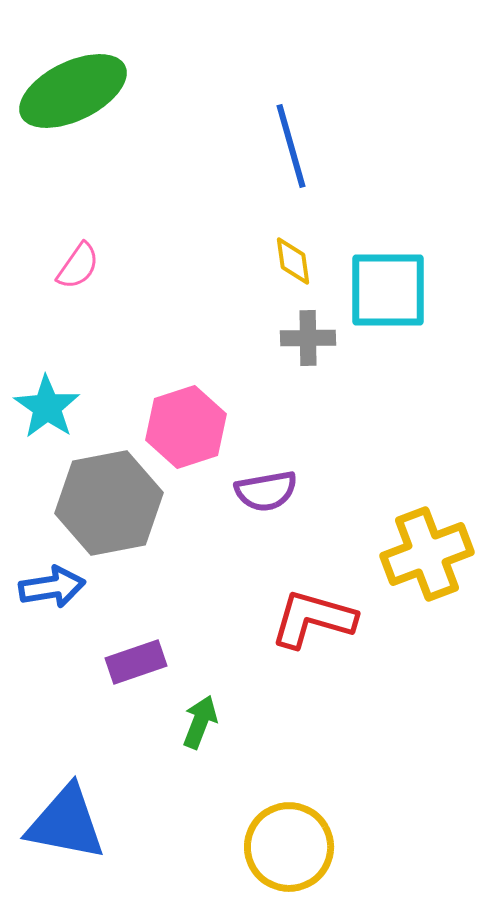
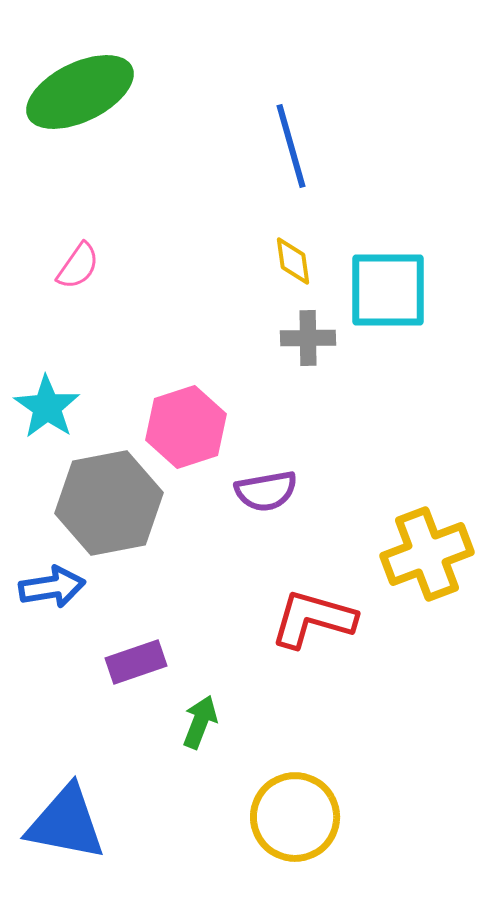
green ellipse: moved 7 px right, 1 px down
yellow circle: moved 6 px right, 30 px up
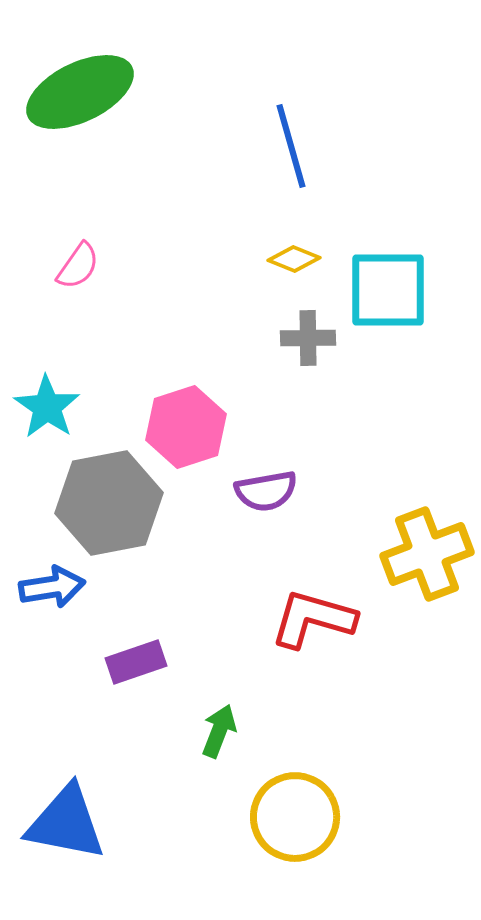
yellow diamond: moved 1 px right, 2 px up; rotated 60 degrees counterclockwise
green arrow: moved 19 px right, 9 px down
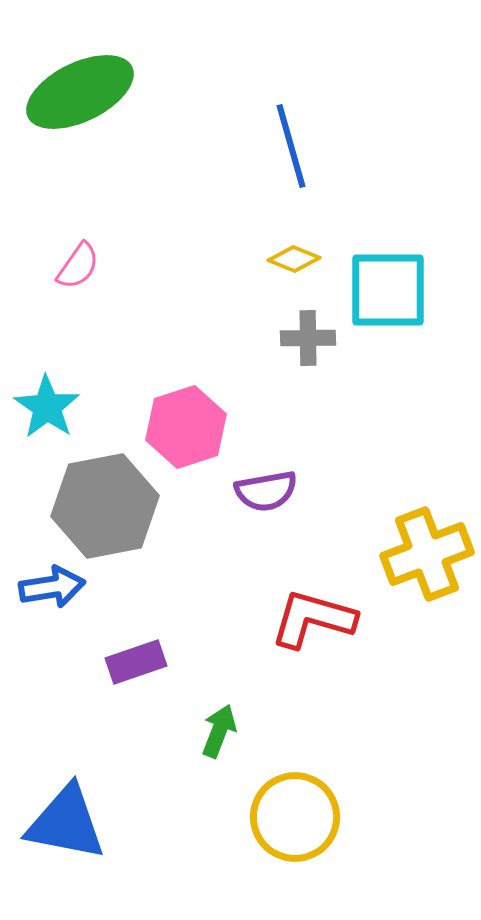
gray hexagon: moved 4 px left, 3 px down
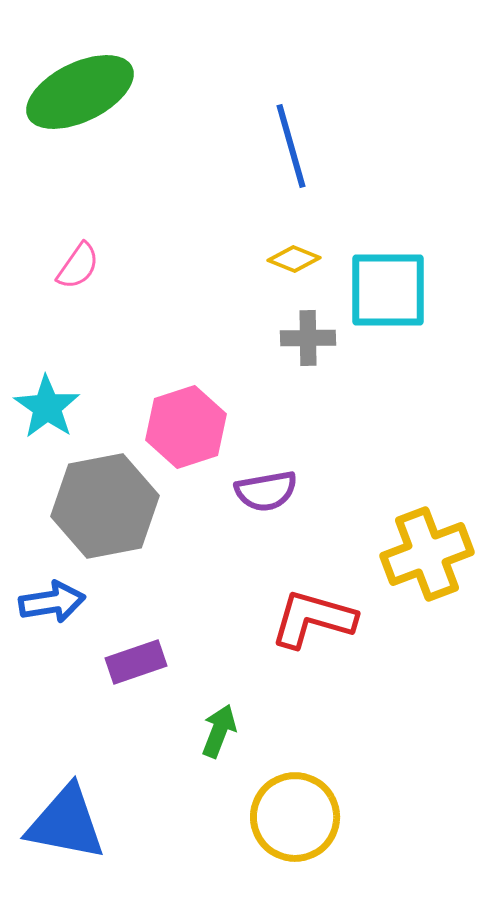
blue arrow: moved 15 px down
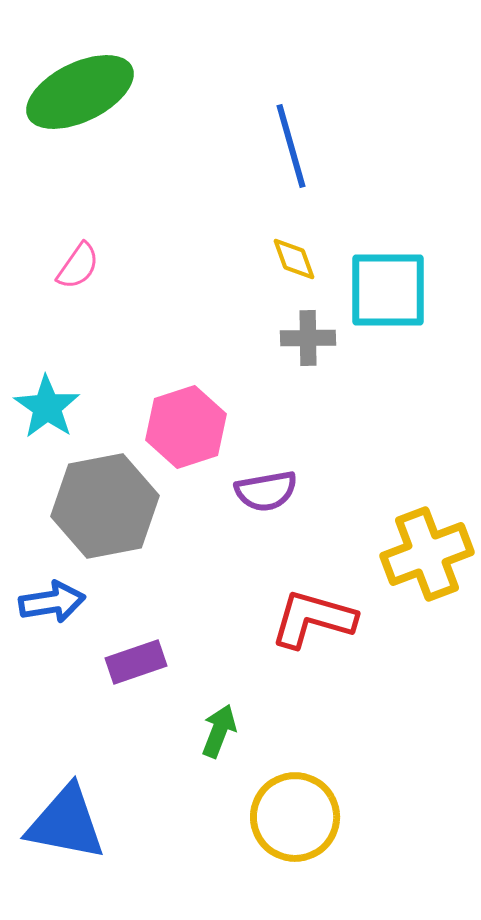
yellow diamond: rotated 48 degrees clockwise
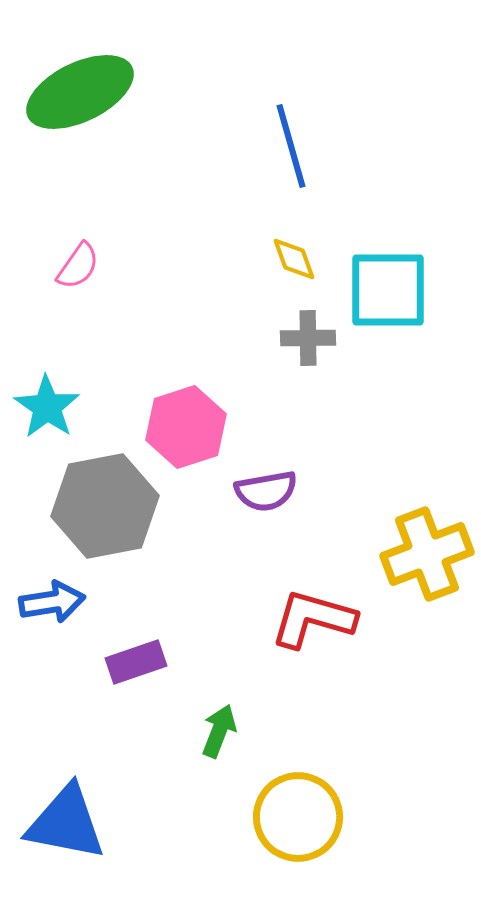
yellow circle: moved 3 px right
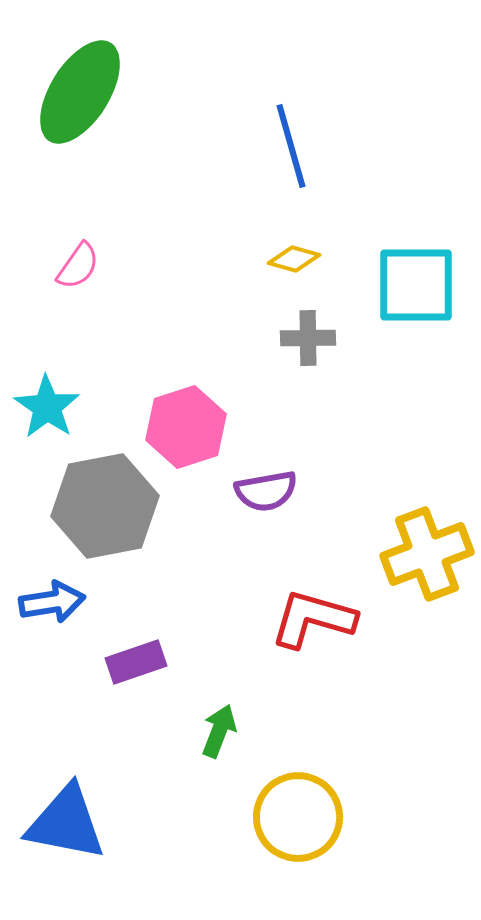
green ellipse: rotated 32 degrees counterclockwise
yellow diamond: rotated 54 degrees counterclockwise
cyan square: moved 28 px right, 5 px up
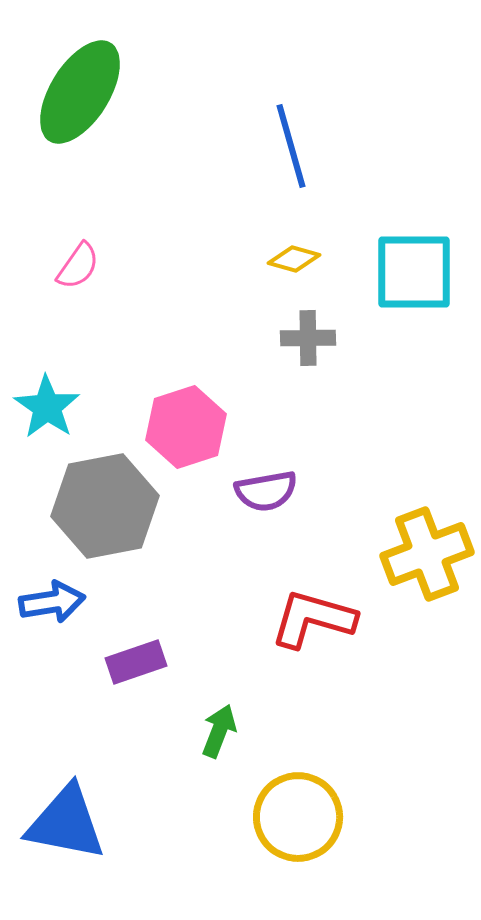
cyan square: moved 2 px left, 13 px up
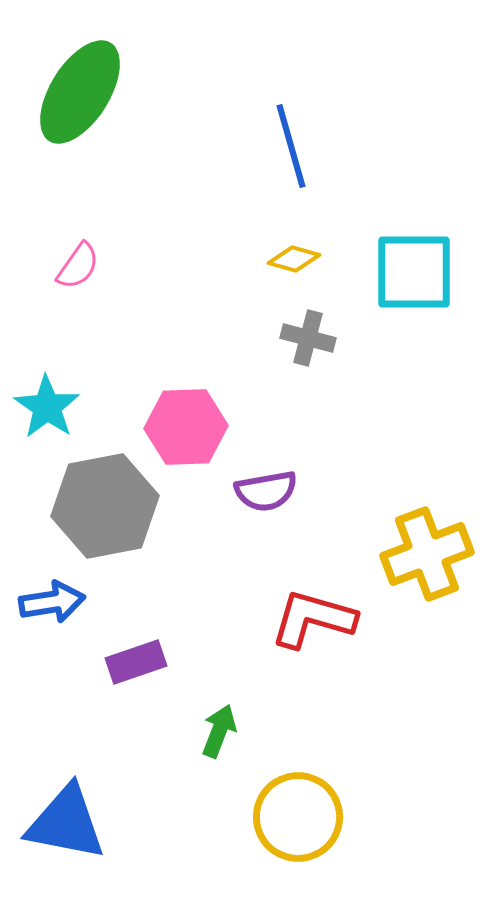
gray cross: rotated 16 degrees clockwise
pink hexagon: rotated 16 degrees clockwise
